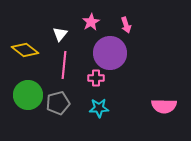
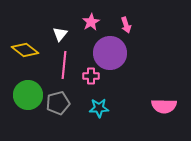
pink cross: moved 5 px left, 2 px up
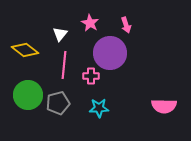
pink star: moved 1 px left, 1 px down; rotated 12 degrees counterclockwise
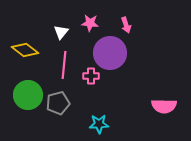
pink star: rotated 24 degrees counterclockwise
white triangle: moved 1 px right, 2 px up
cyan star: moved 16 px down
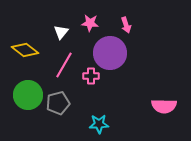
pink line: rotated 24 degrees clockwise
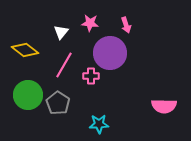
gray pentagon: rotated 25 degrees counterclockwise
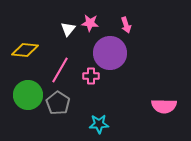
white triangle: moved 7 px right, 3 px up
yellow diamond: rotated 32 degrees counterclockwise
pink line: moved 4 px left, 5 px down
